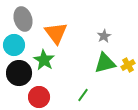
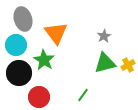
cyan circle: moved 2 px right
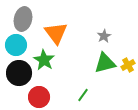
gray ellipse: rotated 30 degrees clockwise
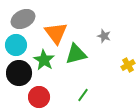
gray ellipse: rotated 50 degrees clockwise
gray star: rotated 24 degrees counterclockwise
green triangle: moved 29 px left, 9 px up
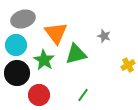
gray ellipse: rotated 10 degrees clockwise
black circle: moved 2 px left
red circle: moved 2 px up
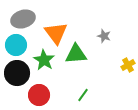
green triangle: rotated 10 degrees clockwise
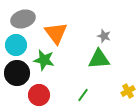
green triangle: moved 23 px right, 5 px down
green star: rotated 20 degrees counterclockwise
yellow cross: moved 26 px down
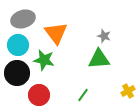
cyan circle: moved 2 px right
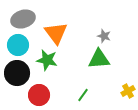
green star: moved 3 px right
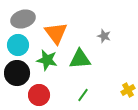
green triangle: moved 19 px left
yellow cross: moved 1 px up
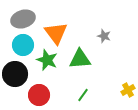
cyan circle: moved 5 px right
green star: rotated 10 degrees clockwise
black circle: moved 2 px left, 1 px down
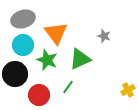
green triangle: rotated 20 degrees counterclockwise
green line: moved 15 px left, 8 px up
